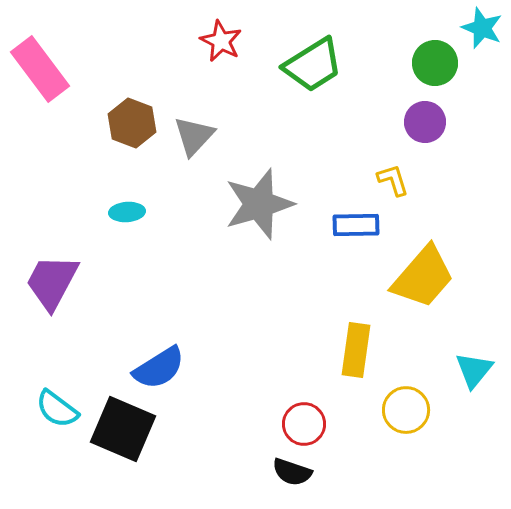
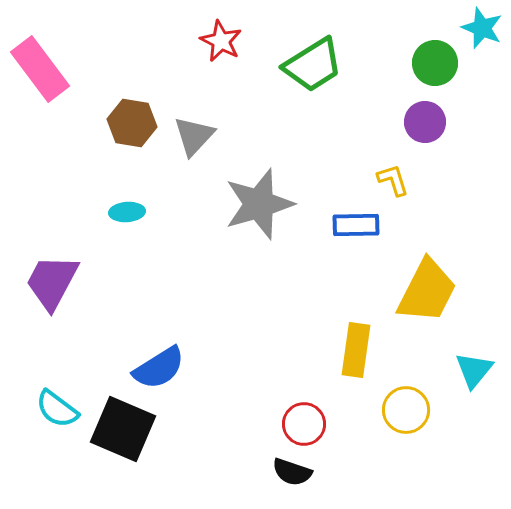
brown hexagon: rotated 12 degrees counterclockwise
yellow trapezoid: moved 4 px right, 14 px down; rotated 14 degrees counterclockwise
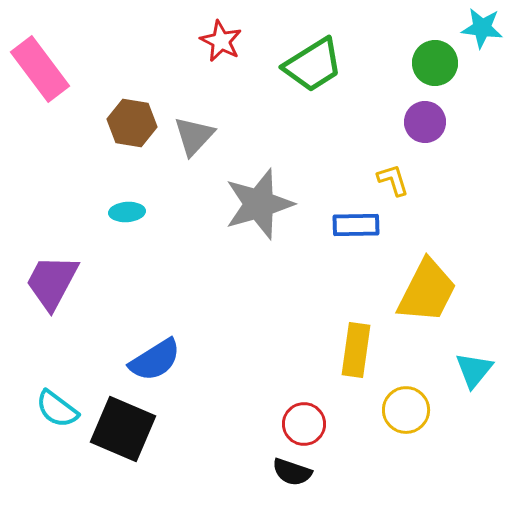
cyan star: rotated 15 degrees counterclockwise
blue semicircle: moved 4 px left, 8 px up
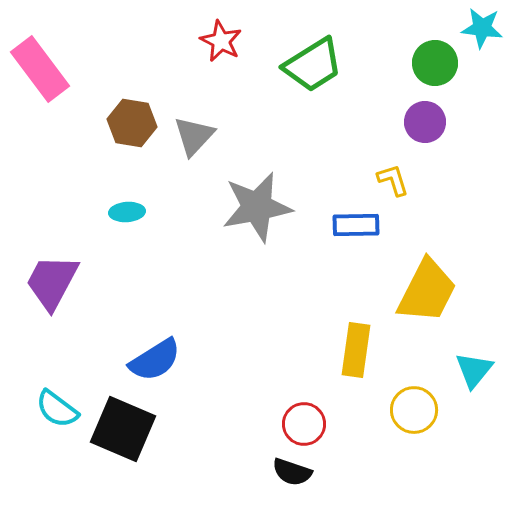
gray star: moved 2 px left, 3 px down; rotated 6 degrees clockwise
yellow circle: moved 8 px right
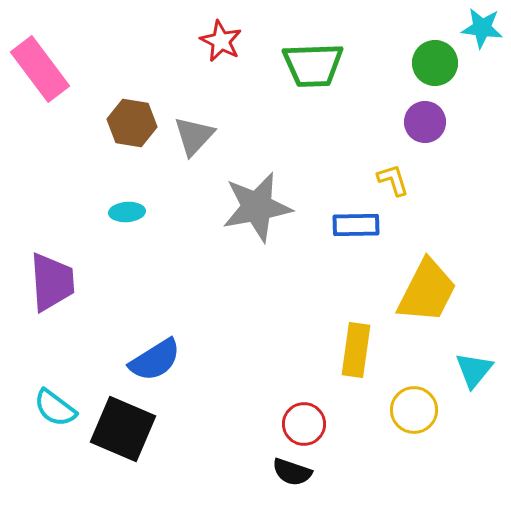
green trapezoid: rotated 30 degrees clockwise
purple trapezoid: rotated 148 degrees clockwise
cyan semicircle: moved 2 px left, 1 px up
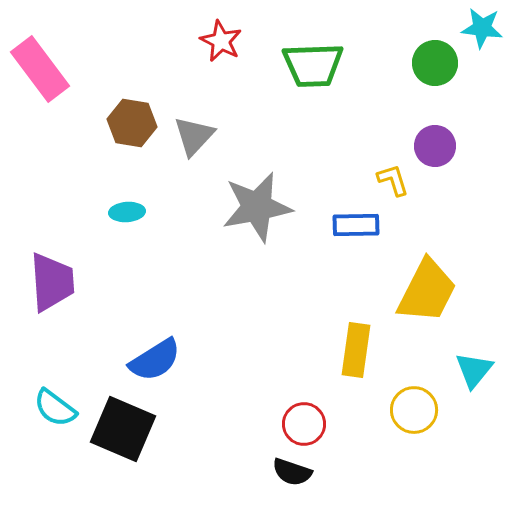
purple circle: moved 10 px right, 24 px down
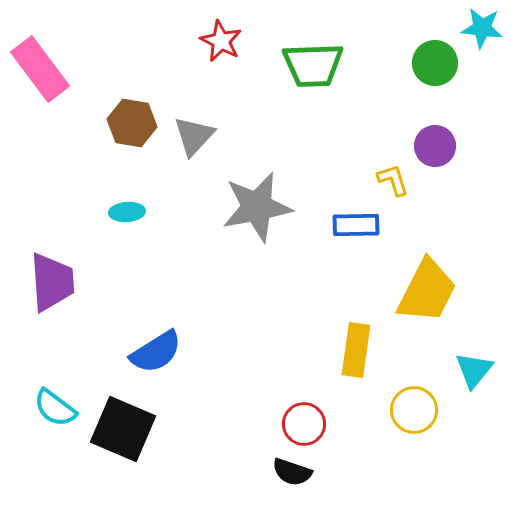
blue semicircle: moved 1 px right, 8 px up
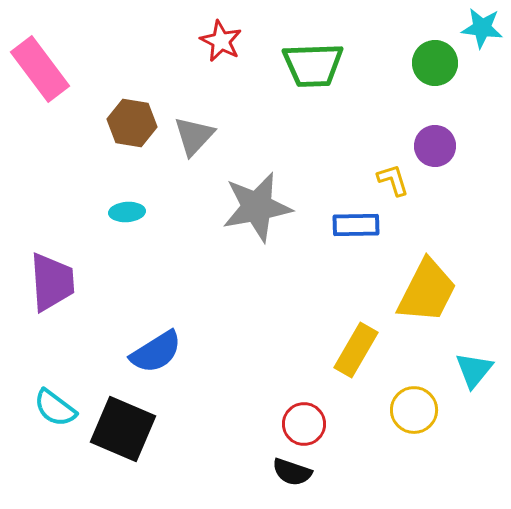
yellow rectangle: rotated 22 degrees clockwise
